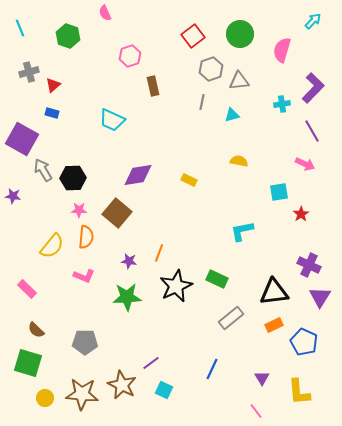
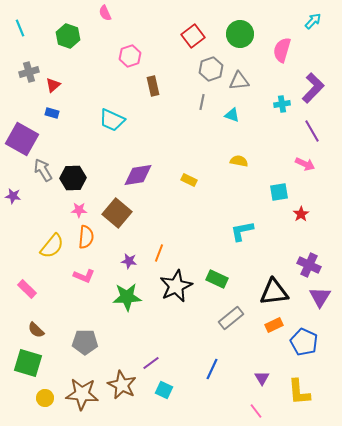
cyan triangle at (232, 115): rotated 35 degrees clockwise
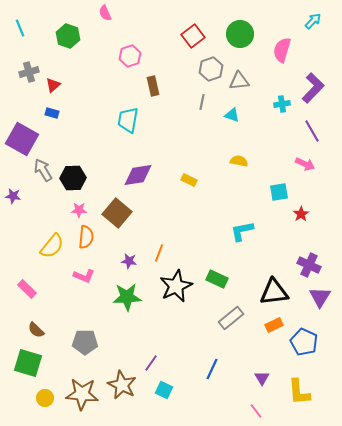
cyan trapezoid at (112, 120): moved 16 px right; rotated 76 degrees clockwise
purple line at (151, 363): rotated 18 degrees counterclockwise
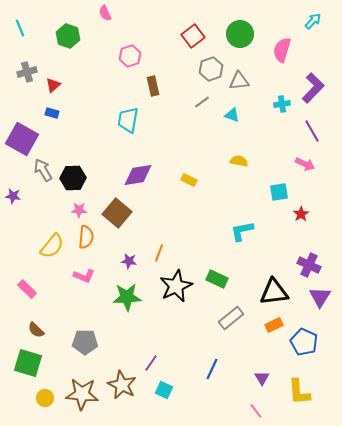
gray cross at (29, 72): moved 2 px left
gray line at (202, 102): rotated 42 degrees clockwise
